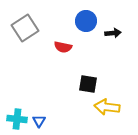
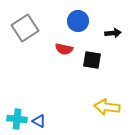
blue circle: moved 8 px left
red semicircle: moved 1 px right, 2 px down
black square: moved 4 px right, 24 px up
blue triangle: rotated 32 degrees counterclockwise
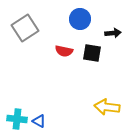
blue circle: moved 2 px right, 2 px up
red semicircle: moved 2 px down
black square: moved 7 px up
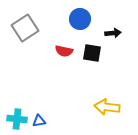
blue triangle: rotated 40 degrees counterclockwise
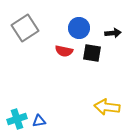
blue circle: moved 1 px left, 9 px down
cyan cross: rotated 24 degrees counterclockwise
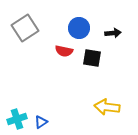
black square: moved 5 px down
blue triangle: moved 2 px right, 1 px down; rotated 24 degrees counterclockwise
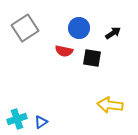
black arrow: rotated 28 degrees counterclockwise
yellow arrow: moved 3 px right, 2 px up
